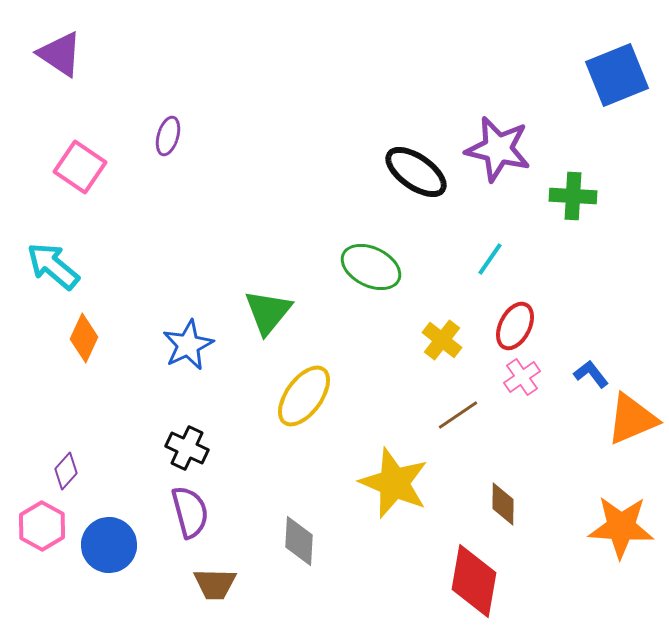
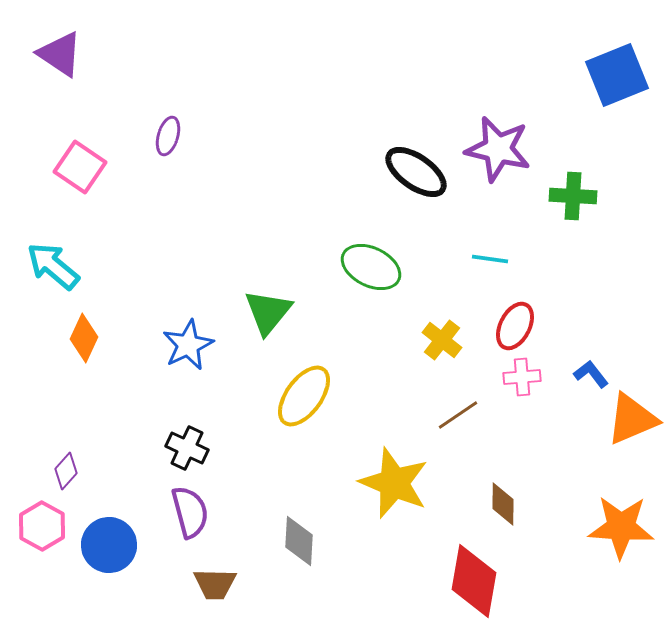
cyan line: rotated 63 degrees clockwise
pink cross: rotated 30 degrees clockwise
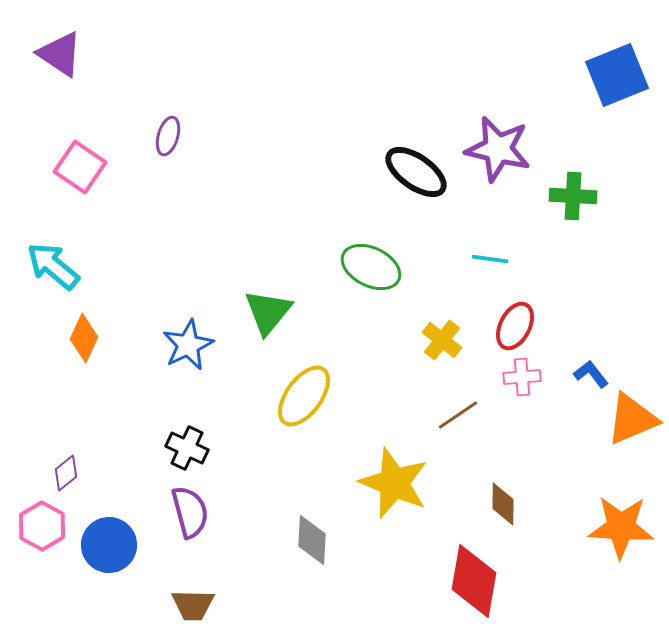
purple diamond: moved 2 px down; rotated 9 degrees clockwise
gray diamond: moved 13 px right, 1 px up
brown trapezoid: moved 22 px left, 21 px down
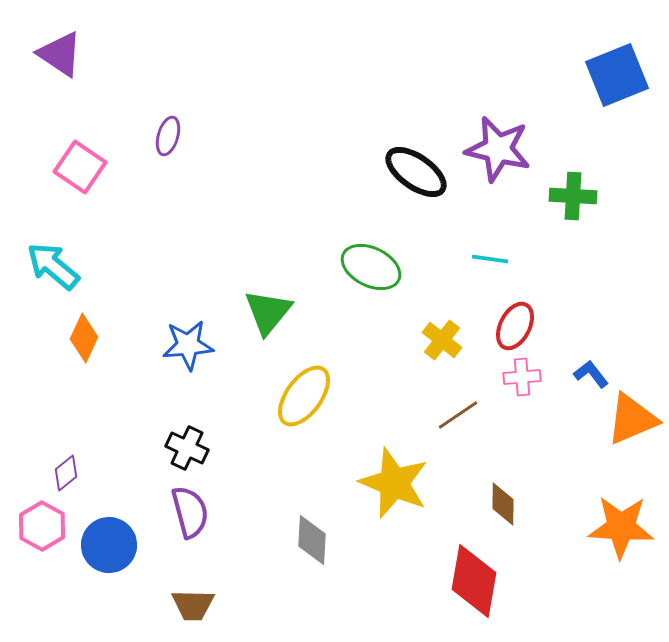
blue star: rotated 21 degrees clockwise
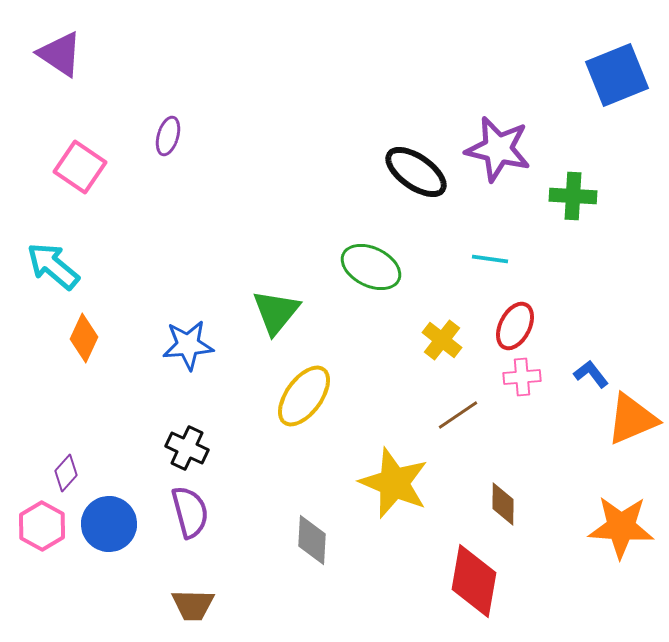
green triangle: moved 8 px right
purple diamond: rotated 9 degrees counterclockwise
blue circle: moved 21 px up
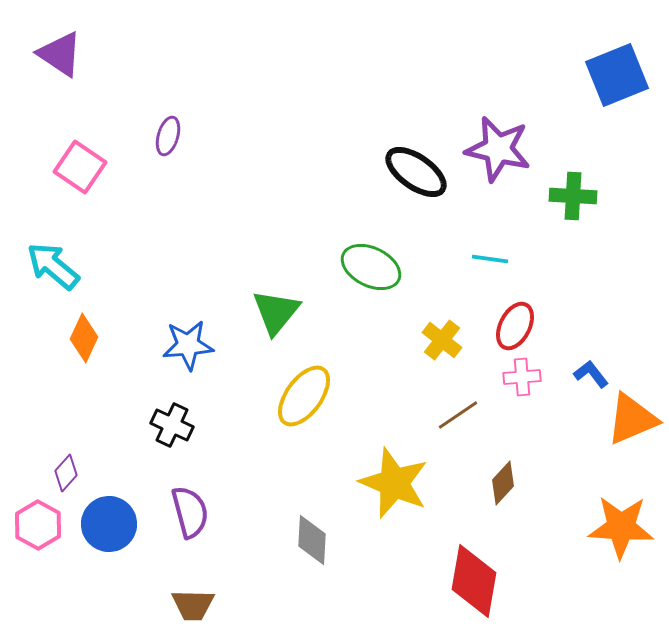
black cross: moved 15 px left, 23 px up
brown diamond: moved 21 px up; rotated 42 degrees clockwise
pink hexagon: moved 4 px left, 1 px up
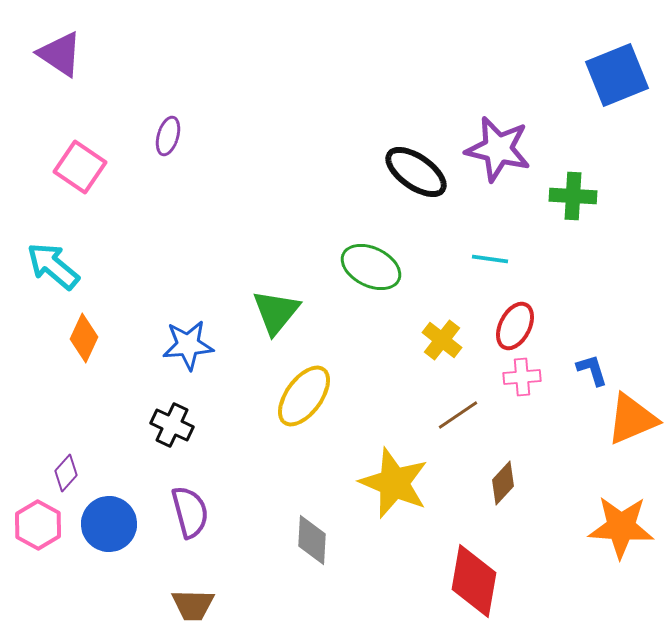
blue L-shape: moved 1 px right, 4 px up; rotated 21 degrees clockwise
